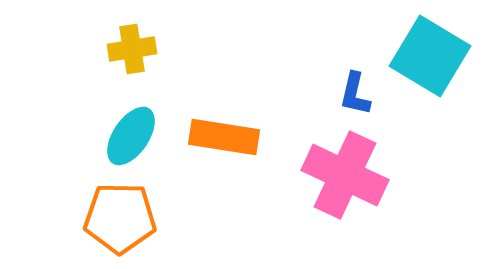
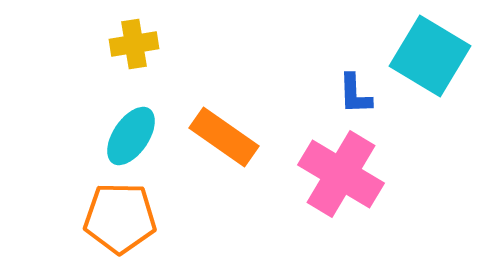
yellow cross: moved 2 px right, 5 px up
blue L-shape: rotated 15 degrees counterclockwise
orange rectangle: rotated 26 degrees clockwise
pink cross: moved 4 px left, 1 px up; rotated 6 degrees clockwise
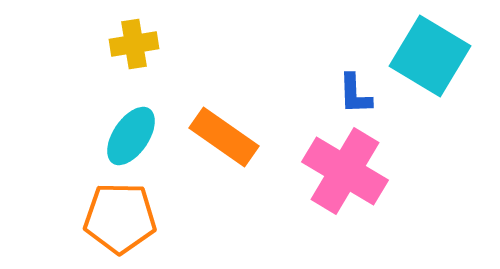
pink cross: moved 4 px right, 3 px up
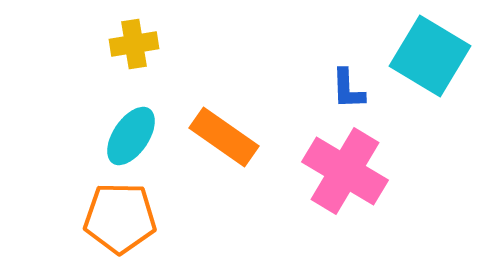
blue L-shape: moved 7 px left, 5 px up
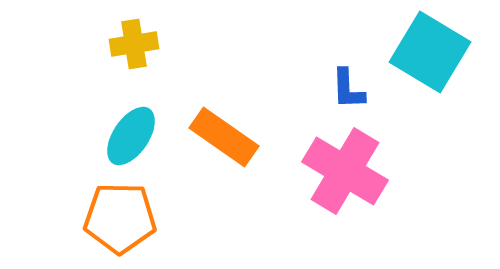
cyan square: moved 4 px up
